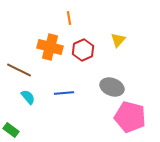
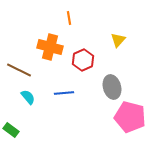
red hexagon: moved 10 px down
gray ellipse: rotated 55 degrees clockwise
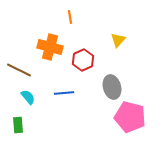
orange line: moved 1 px right, 1 px up
green rectangle: moved 7 px right, 5 px up; rotated 49 degrees clockwise
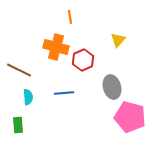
orange cross: moved 6 px right
cyan semicircle: rotated 35 degrees clockwise
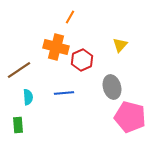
orange line: rotated 40 degrees clockwise
yellow triangle: moved 2 px right, 5 px down
red hexagon: moved 1 px left
brown line: rotated 60 degrees counterclockwise
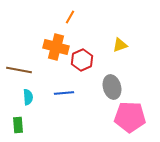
yellow triangle: rotated 28 degrees clockwise
brown line: rotated 45 degrees clockwise
pink pentagon: rotated 12 degrees counterclockwise
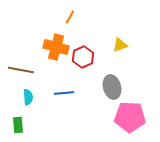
red hexagon: moved 1 px right, 3 px up
brown line: moved 2 px right
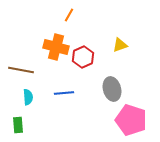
orange line: moved 1 px left, 2 px up
gray ellipse: moved 2 px down
pink pentagon: moved 1 px right, 3 px down; rotated 16 degrees clockwise
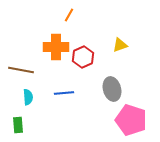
orange cross: rotated 15 degrees counterclockwise
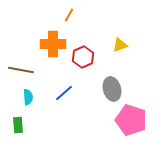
orange cross: moved 3 px left, 3 px up
blue line: rotated 36 degrees counterclockwise
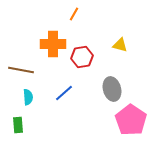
orange line: moved 5 px right, 1 px up
yellow triangle: rotated 35 degrees clockwise
red hexagon: moved 1 px left; rotated 15 degrees clockwise
pink pentagon: rotated 16 degrees clockwise
